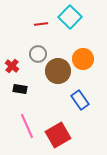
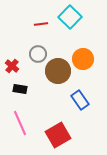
pink line: moved 7 px left, 3 px up
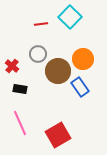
blue rectangle: moved 13 px up
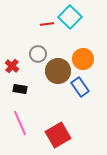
red line: moved 6 px right
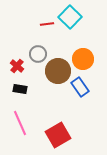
red cross: moved 5 px right
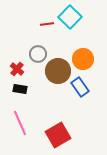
red cross: moved 3 px down
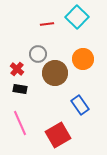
cyan square: moved 7 px right
brown circle: moved 3 px left, 2 px down
blue rectangle: moved 18 px down
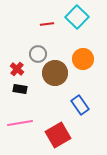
pink line: rotated 75 degrees counterclockwise
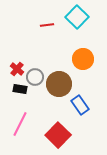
red line: moved 1 px down
gray circle: moved 3 px left, 23 px down
brown circle: moved 4 px right, 11 px down
pink line: moved 1 px down; rotated 55 degrees counterclockwise
red square: rotated 15 degrees counterclockwise
